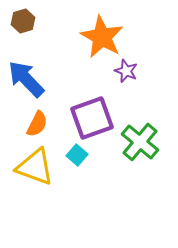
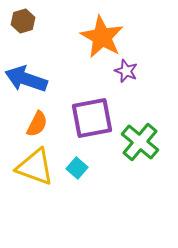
blue arrow: rotated 27 degrees counterclockwise
purple square: rotated 9 degrees clockwise
cyan square: moved 13 px down
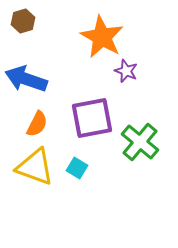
cyan square: rotated 10 degrees counterclockwise
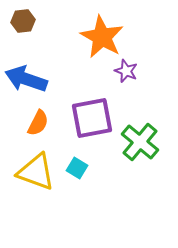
brown hexagon: rotated 10 degrees clockwise
orange semicircle: moved 1 px right, 1 px up
yellow triangle: moved 1 px right, 5 px down
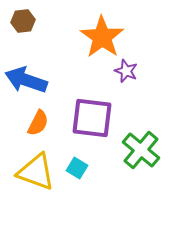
orange star: rotated 6 degrees clockwise
blue arrow: moved 1 px down
purple square: rotated 18 degrees clockwise
green cross: moved 1 px right, 8 px down
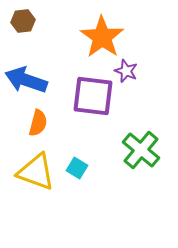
purple square: moved 1 px right, 22 px up
orange semicircle: rotated 12 degrees counterclockwise
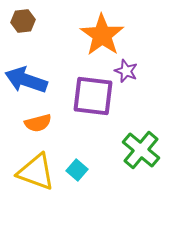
orange star: moved 2 px up
orange semicircle: rotated 60 degrees clockwise
cyan square: moved 2 px down; rotated 10 degrees clockwise
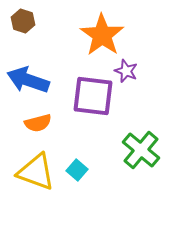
brown hexagon: rotated 25 degrees clockwise
blue arrow: moved 2 px right
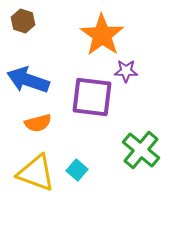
purple star: rotated 20 degrees counterclockwise
purple square: moved 1 px left, 1 px down
yellow triangle: moved 1 px down
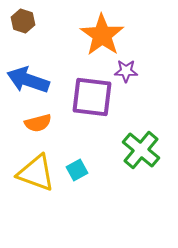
cyan square: rotated 20 degrees clockwise
